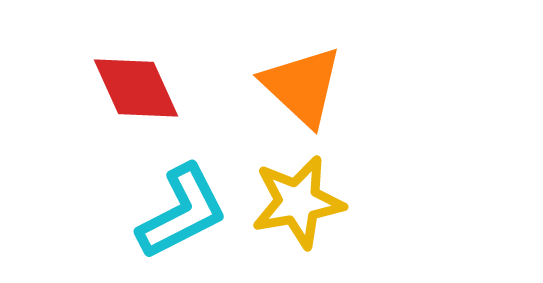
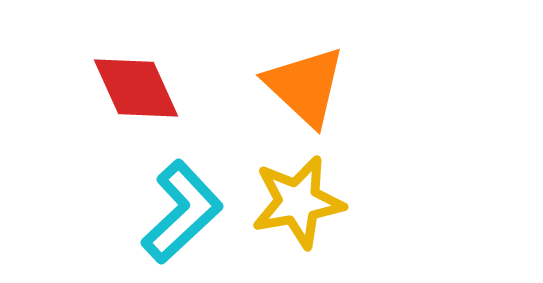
orange triangle: moved 3 px right
cyan L-shape: rotated 16 degrees counterclockwise
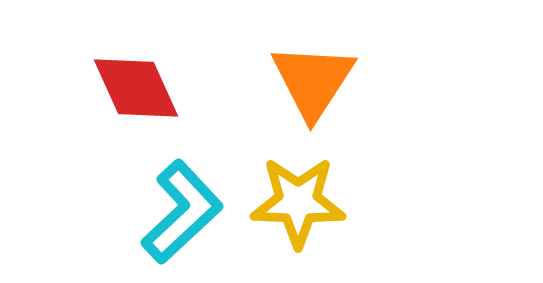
orange triangle: moved 8 px right, 5 px up; rotated 20 degrees clockwise
yellow star: rotated 12 degrees clockwise
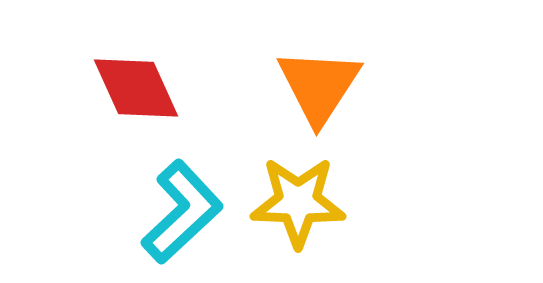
orange triangle: moved 6 px right, 5 px down
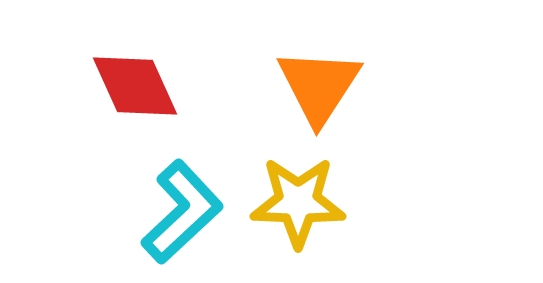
red diamond: moved 1 px left, 2 px up
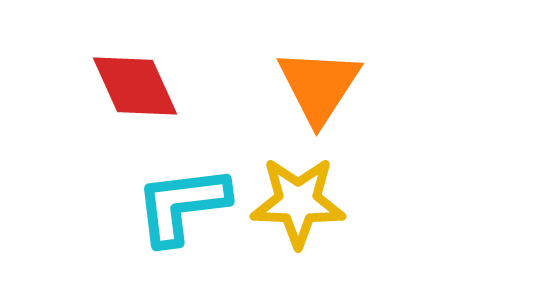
cyan L-shape: moved 7 px up; rotated 144 degrees counterclockwise
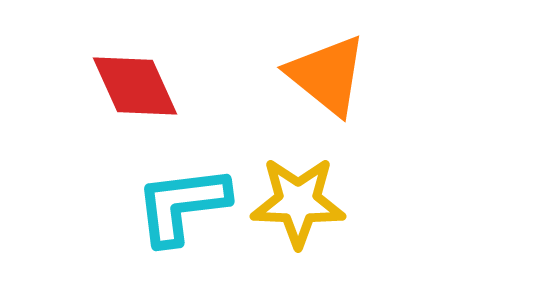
orange triangle: moved 8 px right, 11 px up; rotated 24 degrees counterclockwise
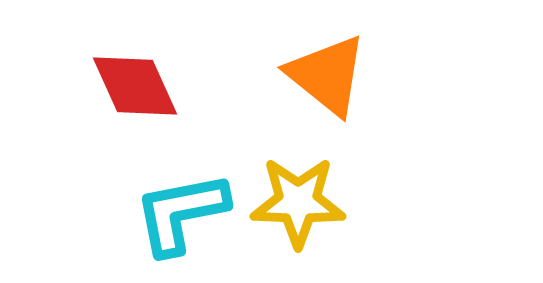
cyan L-shape: moved 1 px left, 8 px down; rotated 4 degrees counterclockwise
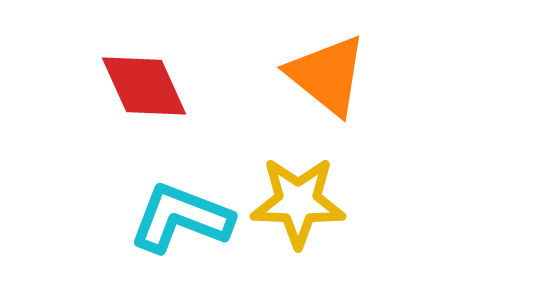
red diamond: moved 9 px right
cyan L-shape: moved 5 px down; rotated 32 degrees clockwise
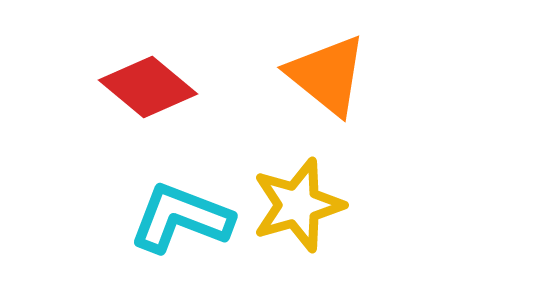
red diamond: moved 4 px right, 1 px down; rotated 26 degrees counterclockwise
yellow star: moved 3 px down; rotated 18 degrees counterclockwise
